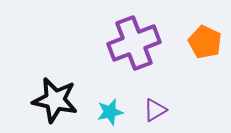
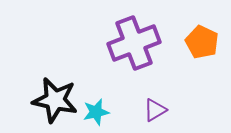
orange pentagon: moved 3 px left
cyan star: moved 14 px left
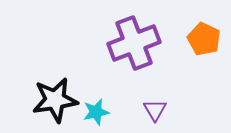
orange pentagon: moved 2 px right, 3 px up
black star: rotated 21 degrees counterclockwise
purple triangle: rotated 30 degrees counterclockwise
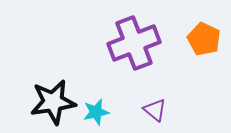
black star: moved 2 px left, 2 px down
purple triangle: rotated 20 degrees counterclockwise
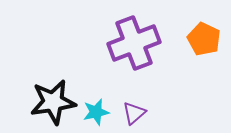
purple triangle: moved 21 px left, 3 px down; rotated 40 degrees clockwise
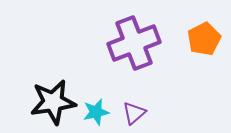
orange pentagon: rotated 20 degrees clockwise
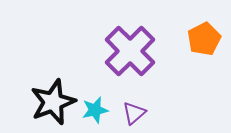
purple cross: moved 4 px left, 8 px down; rotated 24 degrees counterclockwise
black star: rotated 12 degrees counterclockwise
cyan star: moved 1 px left, 2 px up
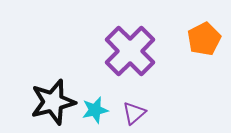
black star: rotated 6 degrees clockwise
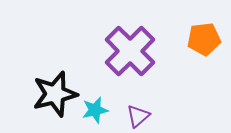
orange pentagon: rotated 20 degrees clockwise
black star: moved 2 px right, 8 px up
purple triangle: moved 4 px right, 3 px down
